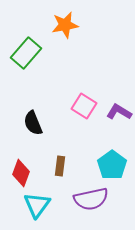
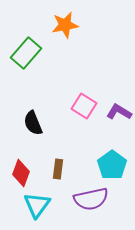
brown rectangle: moved 2 px left, 3 px down
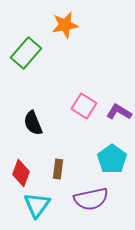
cyan pentagon: moved 6 px up
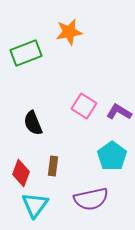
orange star: moved 4 px right, 7 px down
green rectangle: rotated 28 degrees clockwise
cyan pentagon: moved 3 px up
brown rectangle: moved 5 px left, 3 px up
cyan triangle: moved 2 px left
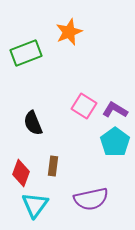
orange star: rotated 12 degrees counterclockwise
purple L-shape: moved 4 px left, 2 px up
cyan pentagon: moved 3 px right, 14 px up
